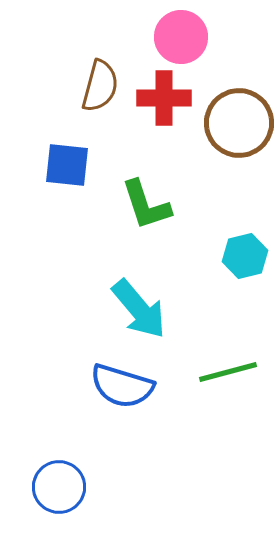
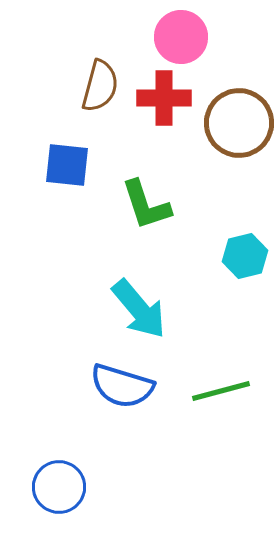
green line: moved 7 px left, 19 px down
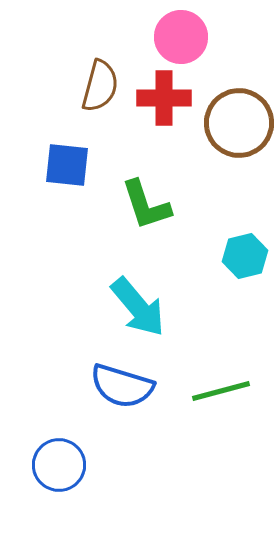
cyan arrow: moved 1 px left, 2 px up
blue circle: moved 22 px up
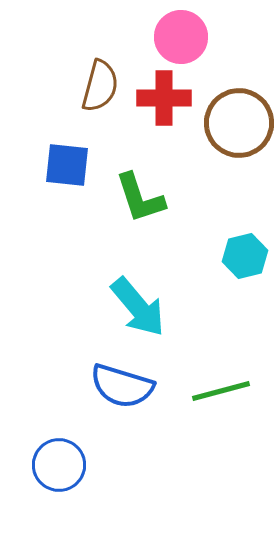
green L-shape: moved 6 px left, 7 px up
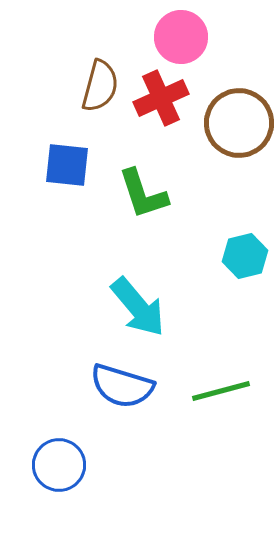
red cross: moved 3 px left; rotated 24 degrees counterclockwise
green L-shape: moved 3 px right, 4 px up
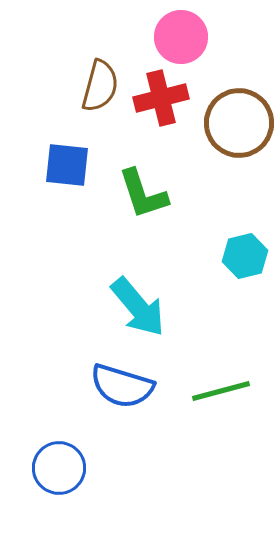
red cross: rotated 10 degrees clockwise
blue circle: moved 3 px down
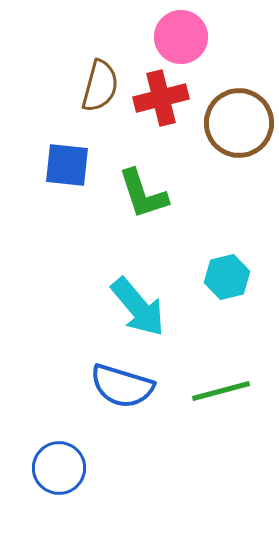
cyan hexagon: moved 18 px left, 21 px down
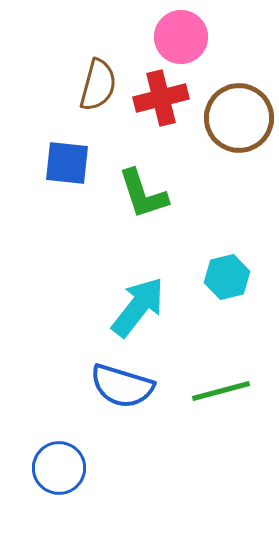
brown semicircle: moved 2 px left, 1 px up
brown circle: moved 5 px up
blue square: moved 2 px up
cyan arrow: rotated 102 degrees counterclockwise
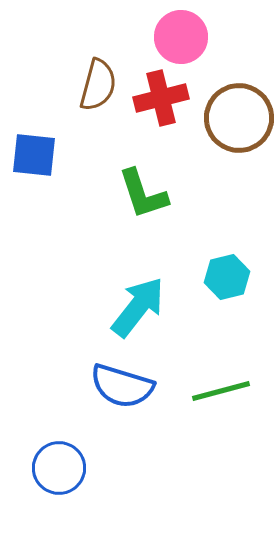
blue square: moved 33 px left, 8 px up
